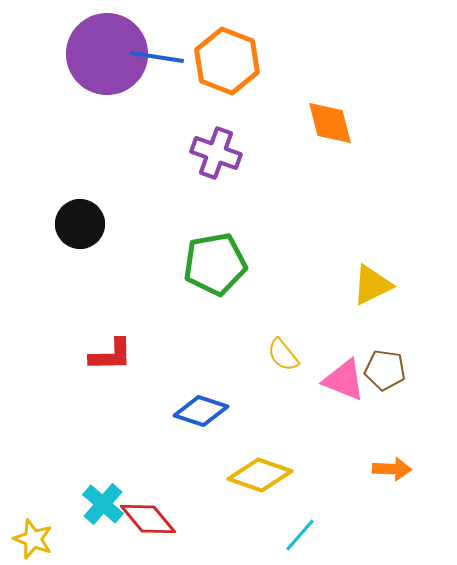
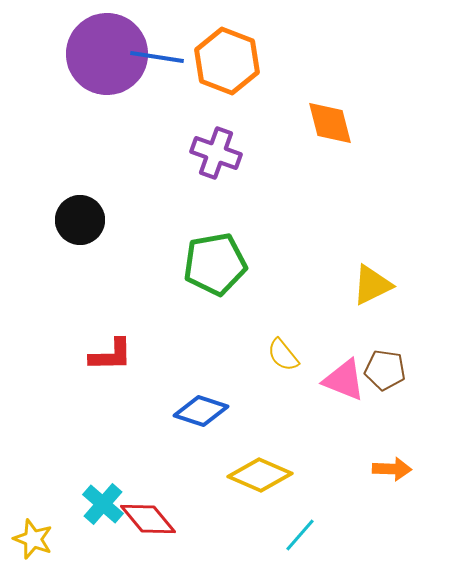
black circle: moved 4 px up
yellow diamond: rotated 4 degrees clockwise
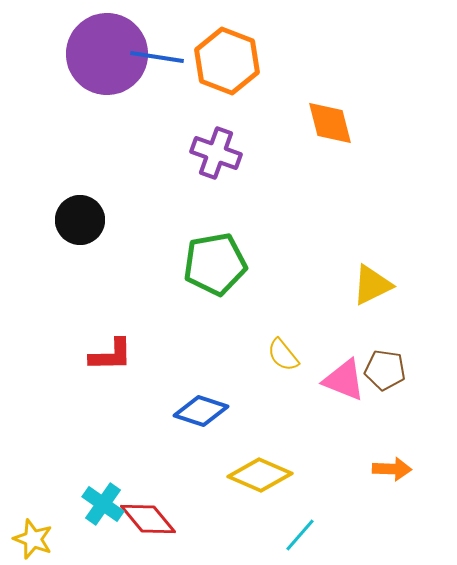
cyan cross: rotated 6 degrees counterclockwise
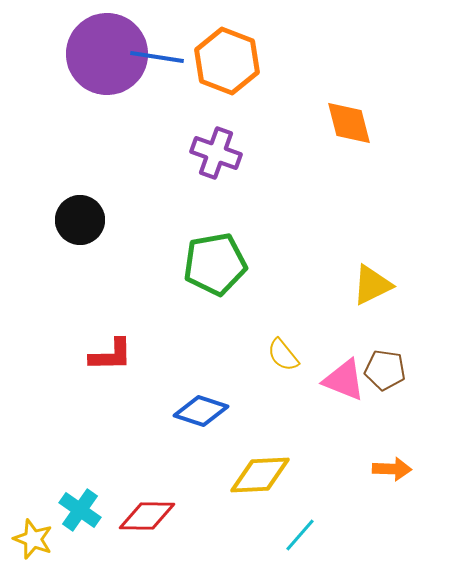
orange diamond: moved 19 px right
yellow diamond: rotated 26 degrees counterclockwise
cyan cross: moved 23 px left, 6 px down
red diamond: moved 1 px left, 3 px up; rotated 50 degrees counterclockwise
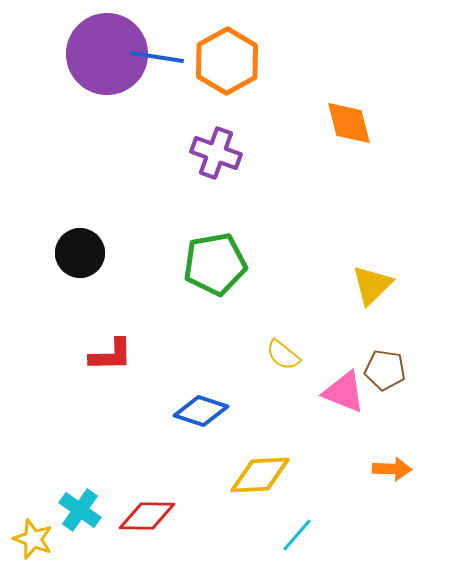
orange hexagon: rotated 10 degrees clockwise
black circle: moved 33 px down
yellow triangle: rotated 18 degrees counterclockwise
yellow semicircle: rotated 12 degrees counterclockwise
pink triangle: moved 12 px down
cyan line: moved 3 px left
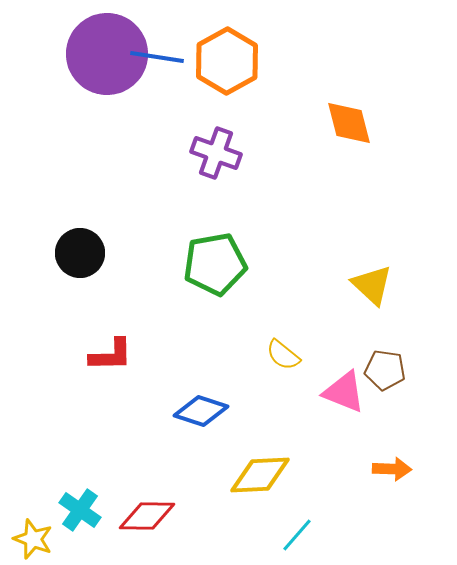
yellow triangle: rotated 33 degrees counterclockwise
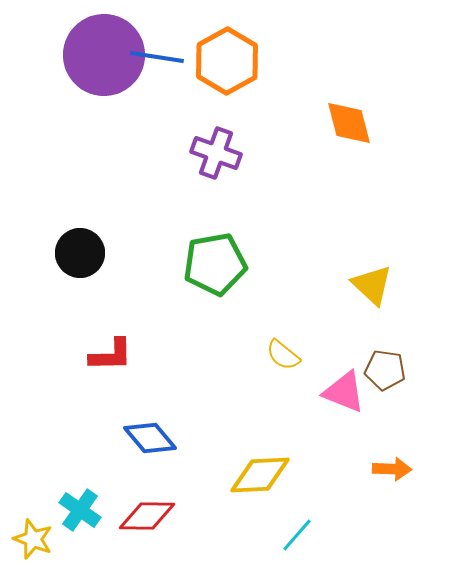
purple circle: moved 3 px left, 1 px down
blue diamond: moved 51 px left, 27 px down; rotated 32 degrees clockwise
